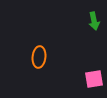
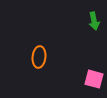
pink square: rotated 24 degrees clockwise
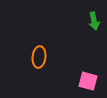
pink square: moved 6 px left, 2 px down
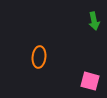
pink square: moved 2 px right
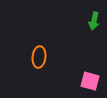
green arrow: rotated 24 degrees clockwise
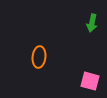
green arrow: moved 2 px left, 2 px down
